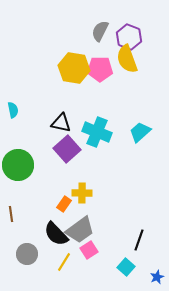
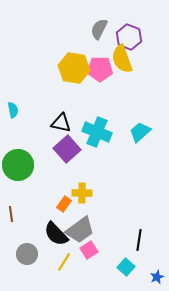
gray semicircle: moved 1 px left, 2 px up
yellow semicircle: moved 5 px left
black line: rotated 10 degrees counterclockwise
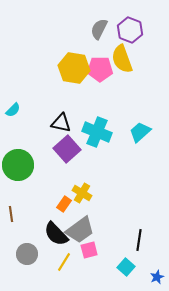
purple hexagon: moved 1 px right, 7 px up
cyan semicircle: rotated 56 degrees clockwise
yellow cross: rotated 30 degrees clockwise
pink square: rotated 18 degrees clockwise
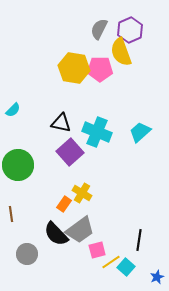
purple hexagon: rotated 15 degrees clockwise
yellow semicircle: moved 1 px left, 7 px up
purple square: moved 3 px right, 3 px down
pink square: moved 8 px right
yellow line: moved 47 px right; rotated 24 degrees clockwise
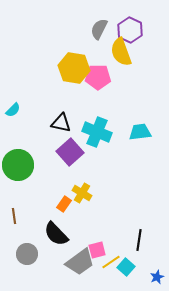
purple hexagon: rotated 10 degrees counterclockwise
pink pentagon: moved 2 px left, 8 px down
cyan trapezoid: rotated 35 degrees clockwise
brown line: moved 3 px right, 2 px down
gray trapezoid: moved 32 px down
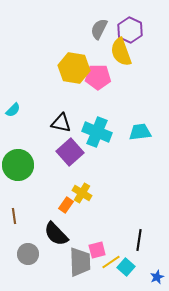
orange rectangle: moved 2 px right, 1 px down
gray circle: moved 1 px right
gray trapezoid: rotated 56 degrees counterclockwise
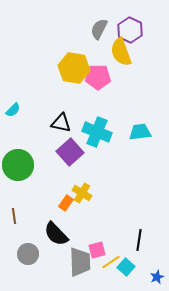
orange rectangle: moved 2 px up
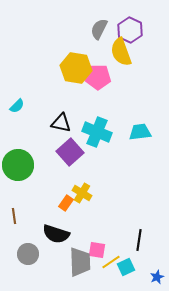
yellow hexagon: moved 2 px right
cyan semicircle: moved 4 px right, 4 px up
black semicircle: rotated 28 degrees counterclockwise
pink square: rotated 24 degrees clockwise
cyan square: rotated 24 degrees clockwise
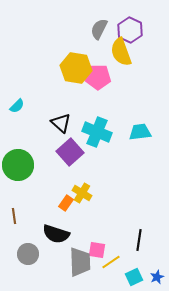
black triangle: rotated 30 degrees clockwise
cyan square: moved 8 px right, 10 px down
